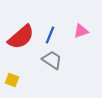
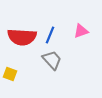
red semicircle: moved 1 px right; rotated 44 degrees clockwise
gray trapezoid: rotated 15 degrees clockwise
yellow square: moved 2 px left, 6 px up
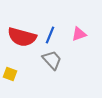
pink triangle: moved 2 px left, 3 px down
red semicircle: rotated 12 degrees clockwise
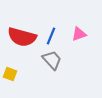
blue line: moved 1 px right, 1 px down
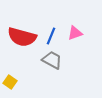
pink triangle: moved 4 px left, 1 px up
gray trapezoid: rotated 20 degrees counterclockwise
yellow square: moved 8 px down; rotated 16 degrees clockwise
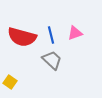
blue line: moved 1 px up; rotated 36 degrees counterclockwise
gray trapezoid: rotated 15 degrees clockwise
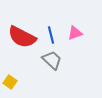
red semicircle: rotated 12 degrees clockwise
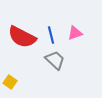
gray trapezoid: moved 3 px right
